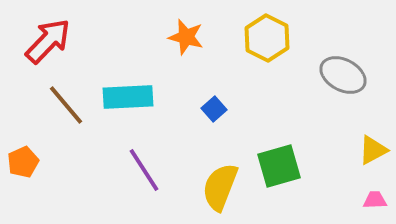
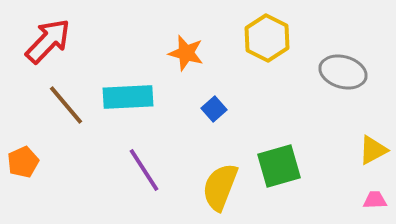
orange star: moved 16 px down
gray ellipse: moved 3 px up; rotated 12 degrees counterclockwise
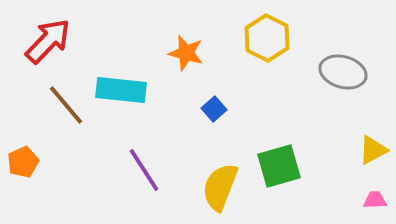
cyan rectangle: moved 7 px left, 7 px up; rotated 9 degrees clockwise
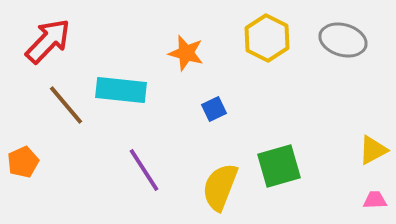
gray ellipse: moved 32 px up
blue square: rotated 15 degrees clockwise
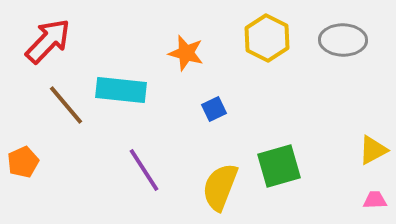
gray ellipse: rotated 15 degrees counterclockwise
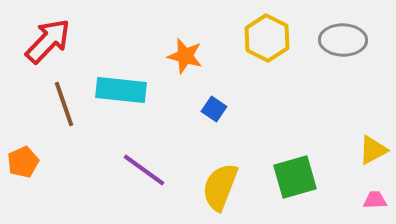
orange star: moved 1 px left, 3 px down
brown line: moved 2 px left, 1 px up; rotated 21 degrees clockwise
blue square: rotated 30 degrees counterclockwise
green square: moved 16 px right, 11 px down
purple line: rotated 21 degrees counterclockwise
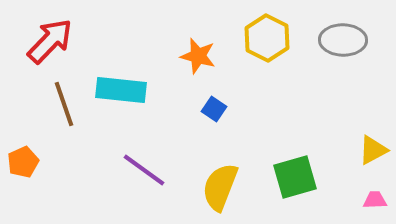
red arrow: moved 2 px right
orange star: moved 13 px right
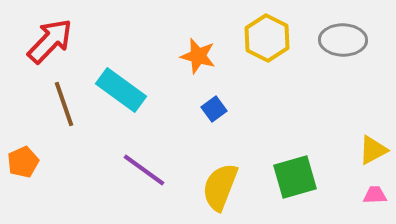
cyan rectangle: rotated 30 degrees clockwise
blue square: rotated 20 degrees clockwise
pink trapezoid: moved 5 px up
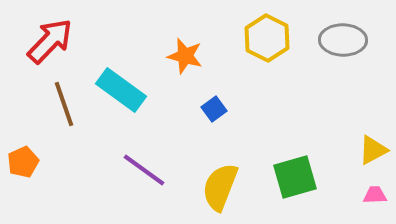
orange star: moved 13 px left
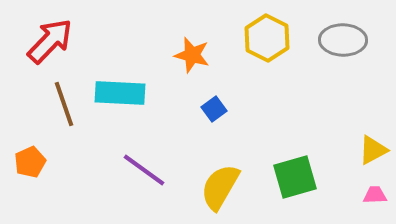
orange star: moved 7 px right, 1 px up
cyan rectangle: moved 1 px left, 3 px down; rotated 33 degrees counterclockwise
orange pentagon: moved 7 px right
yellow semicircle: rotated 9 degrees clockwise
